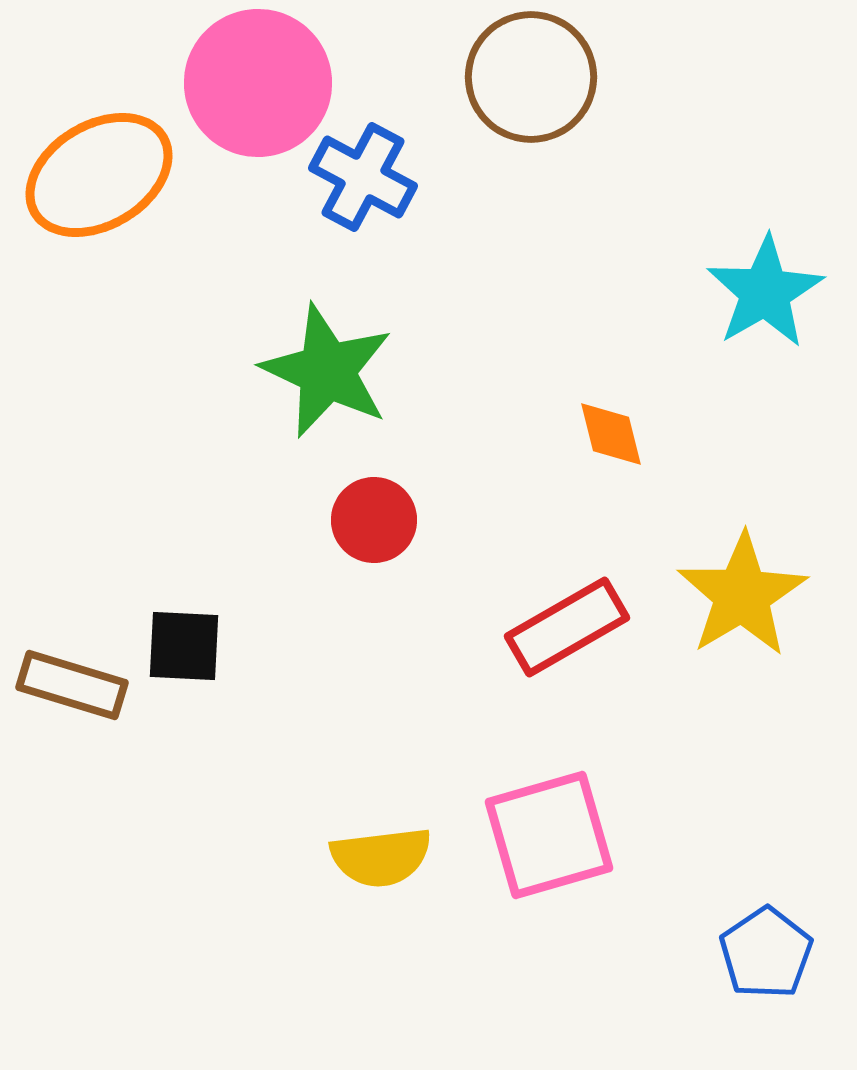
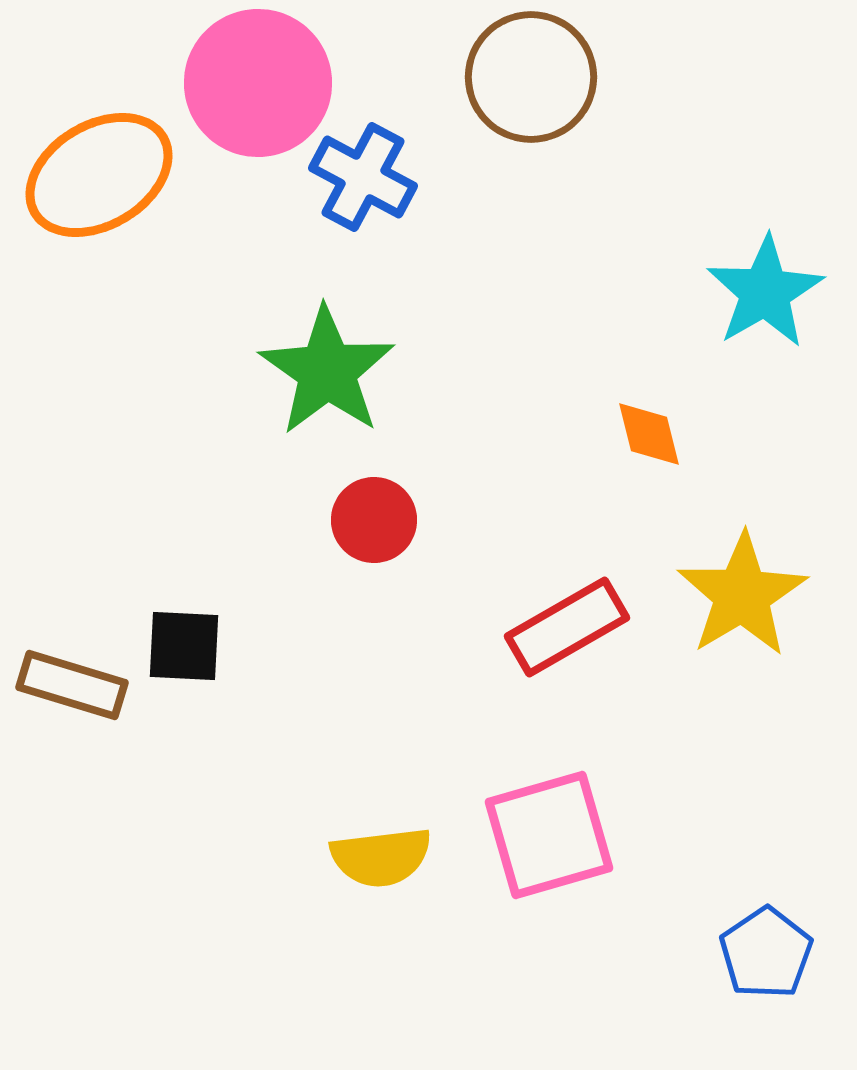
green star: rotated 10 degrees clockwise
orange diamond: moved 38 px right
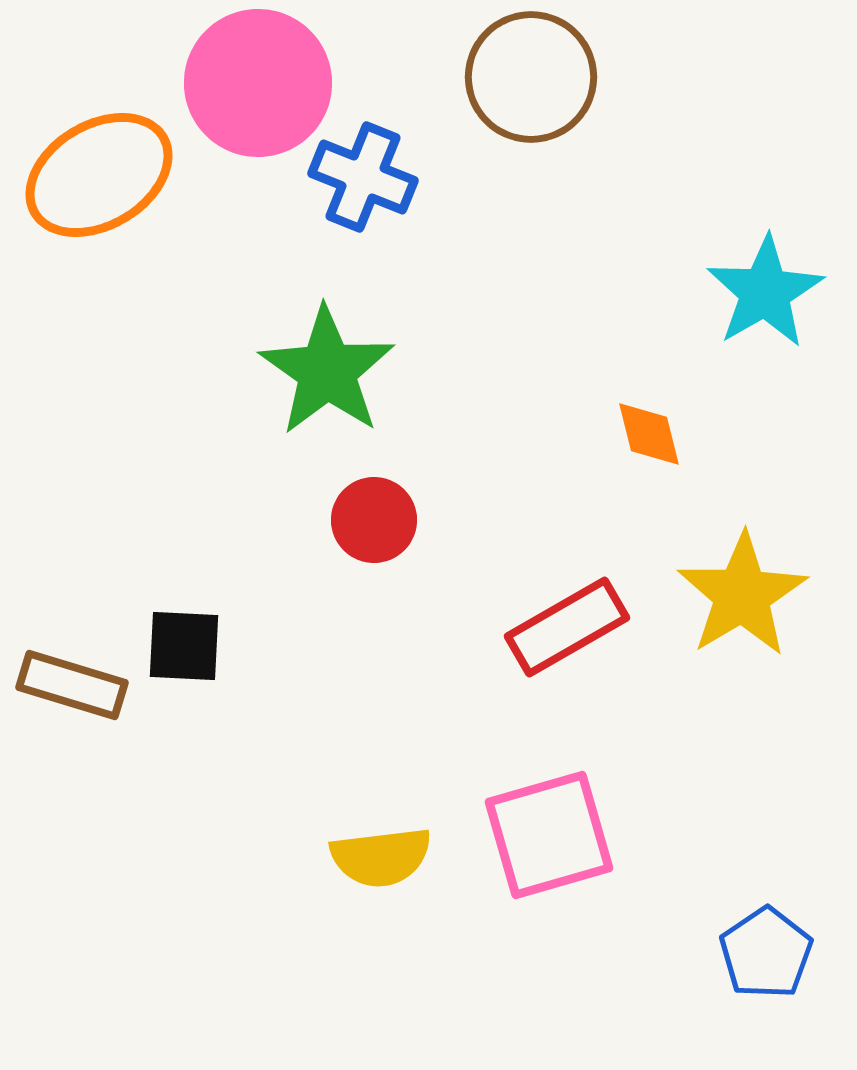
blue cross: rotated 6 degrees counterclockwise
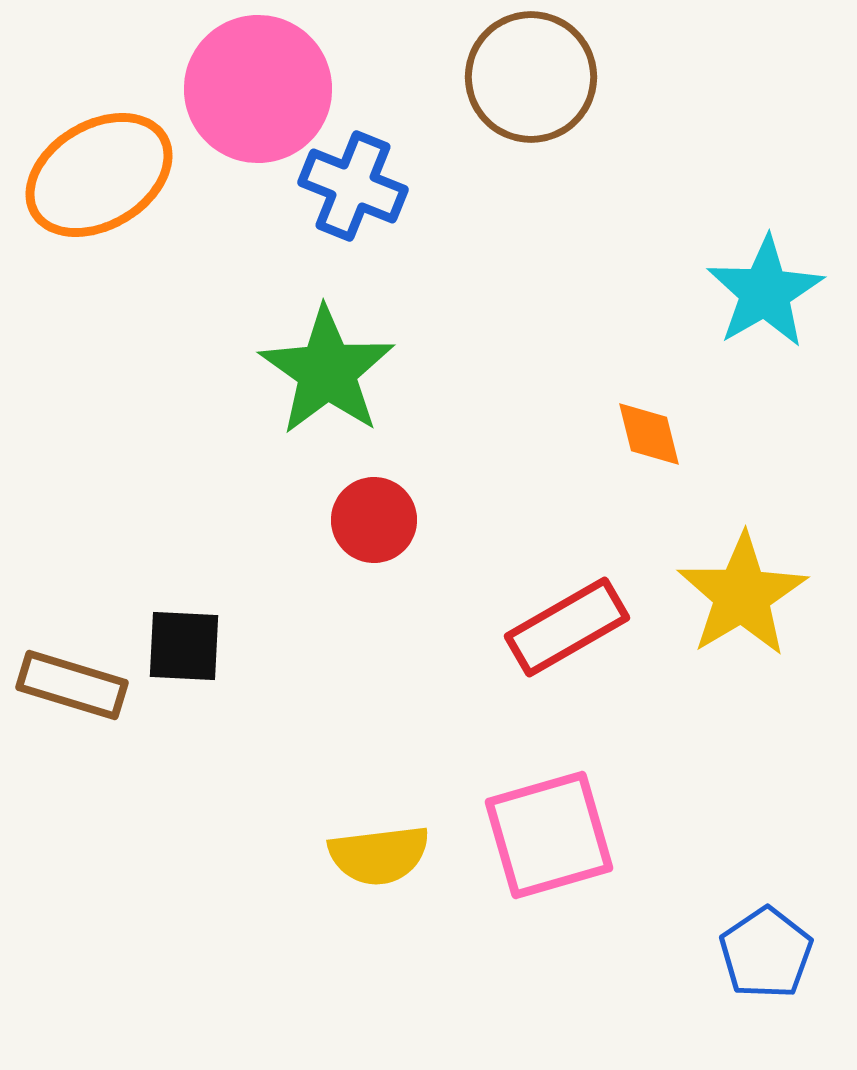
pink circle: moved 6 px down
blue cross: moved 10 px left, 9 px down
yellow semicircle: moved 2 px left, 2 px up
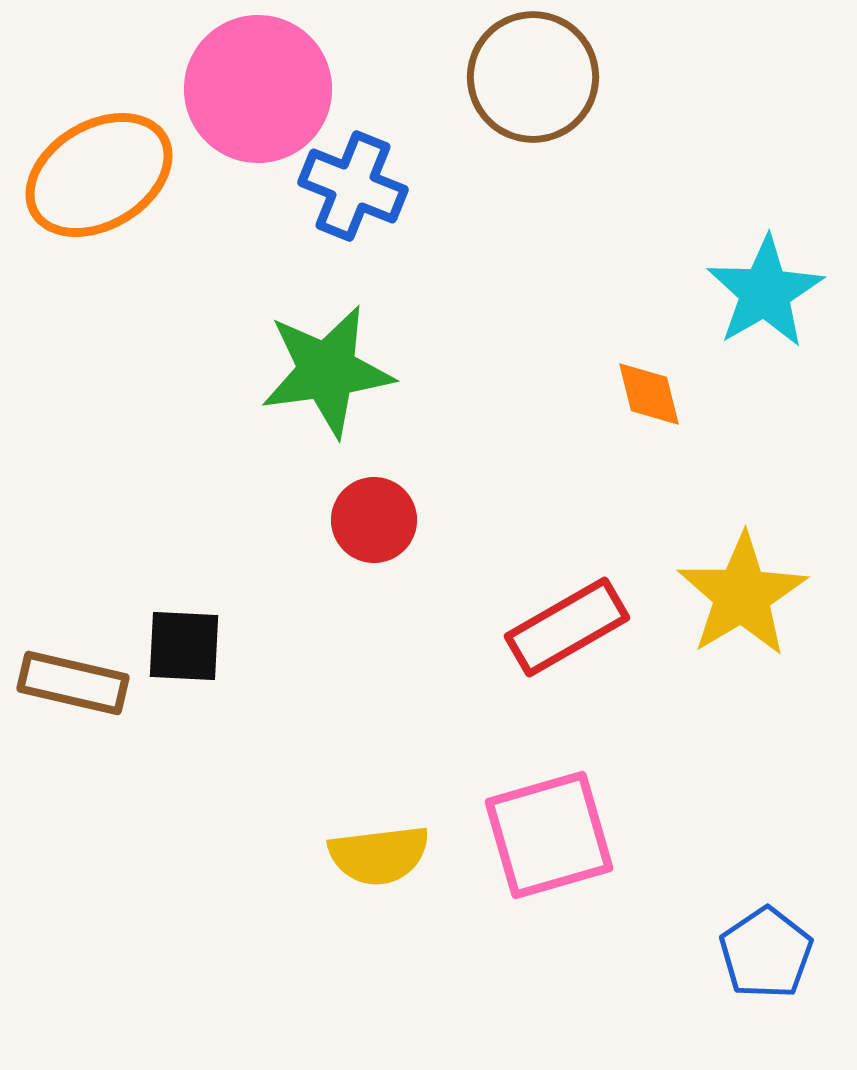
brown circle: moved 2 px right
green star: rotated 29 degrees clockwise
orange diamond: moved 40 px up
brown rectangle: moved 1 px right, 2 px up; rotated 4 degrees counterclockwise
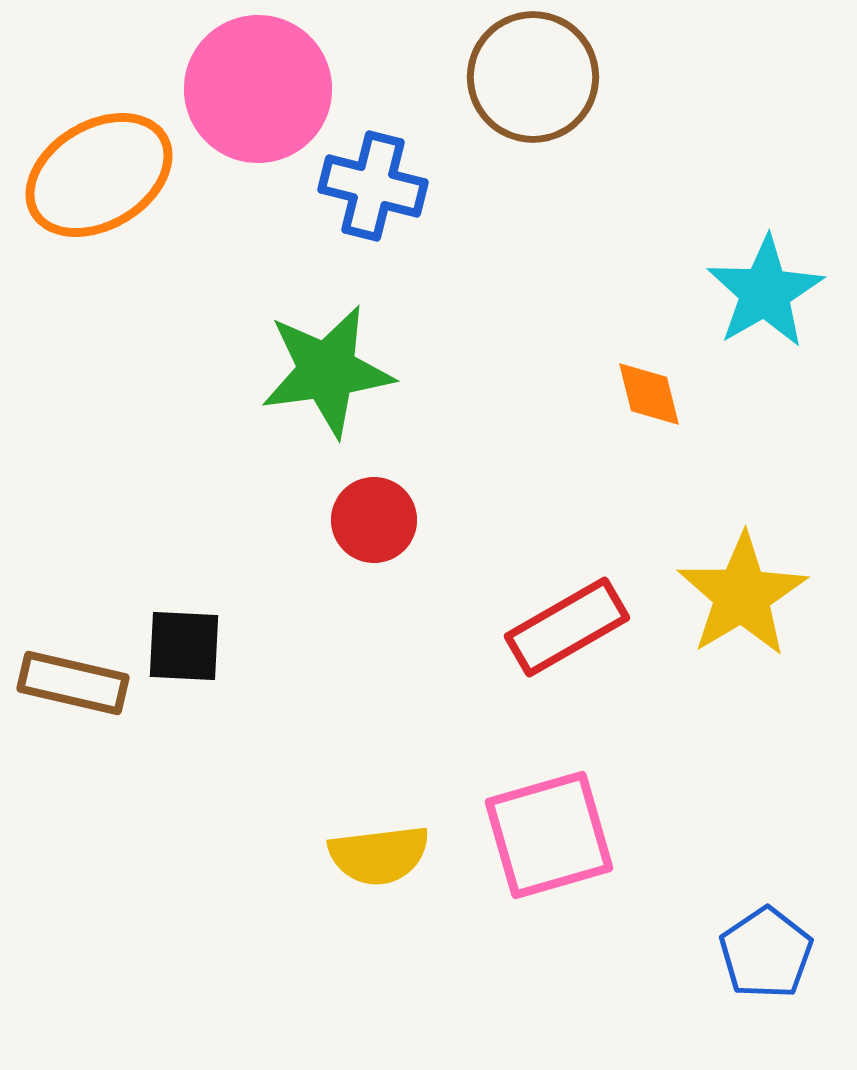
blue cross: moved 20 px right; rotated 8 degrees counterclockwise
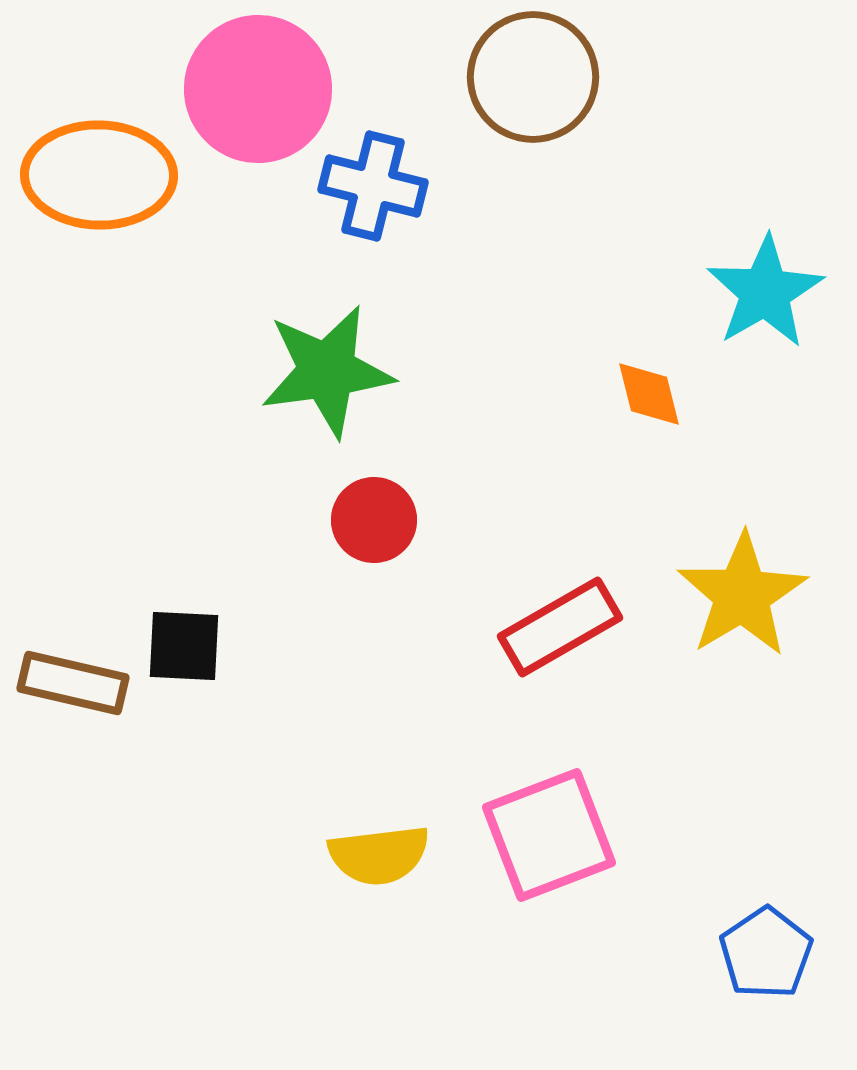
orange ellipse: rotated 32 degrees clockwise
red rectangle: moved 7 px left
pink square: rotated 5 degrees counterclockwise
